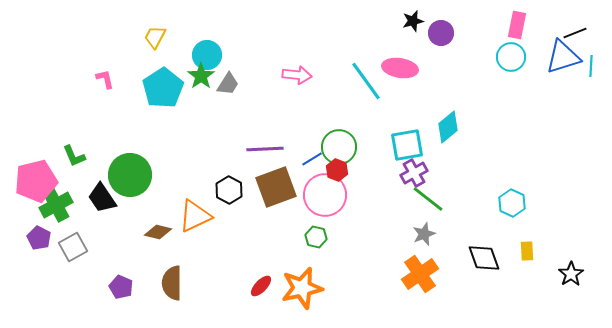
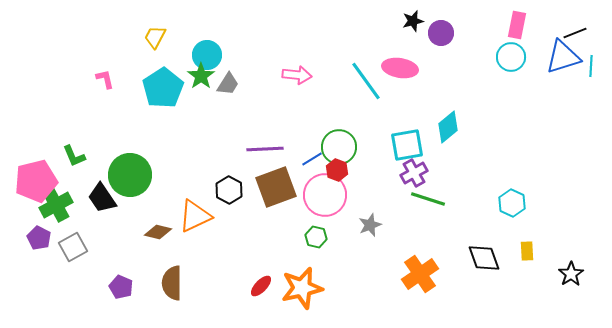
green line at (428, 199): rotated 20 degrees counterclockwise
gray star at (424, 234): moved 54 px left, 9 px up
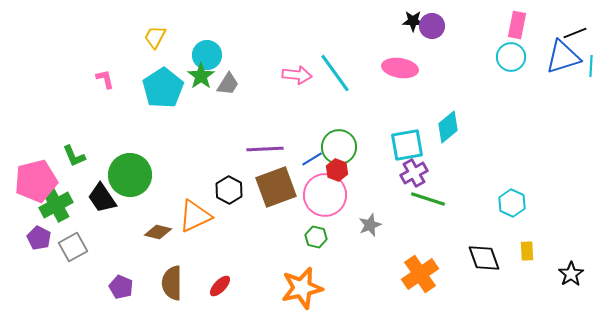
black star at (413, 21): rotated 15 degrees clockwise
purple circle at (441, 33): moved 9 px left, 7 px up
cyan line at (366, 81): moved 31 px left, 8 px up
red ellipse at (261, 286): moved 41 px left
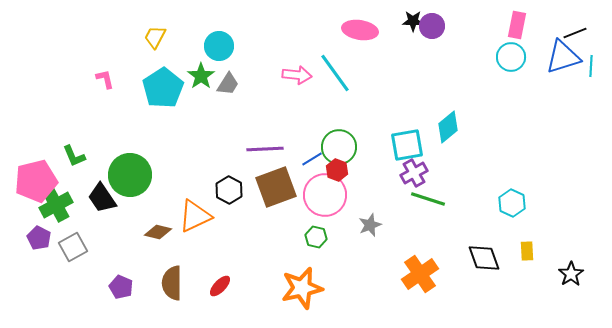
cyan circle at (207, 55): moved 12 px right, 9 px up
pink ellipse at (400, 68): moved 40 px left, 38 px up
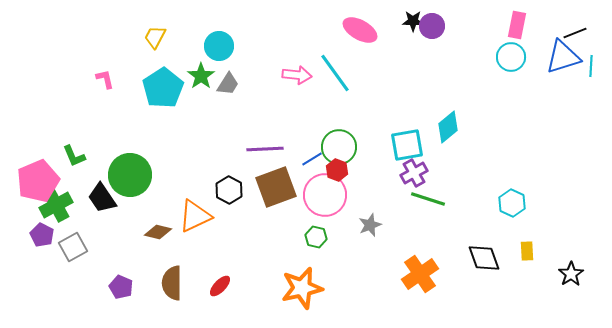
pink ellipse at (360, 30): rotated 20 degrees clockwise
pink pentagon at (36, 181): moved 2 px right; rotated 9 degrees counterclockwise
purple pentagon at (39, 238): moved 3 px right, 3 px up
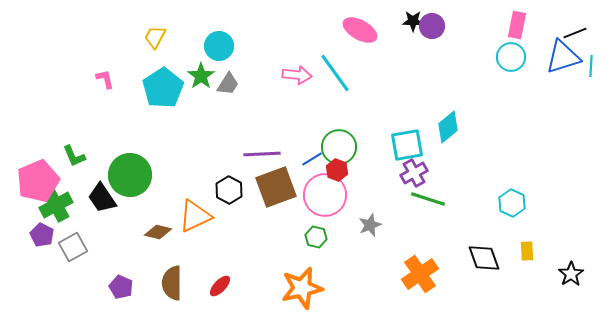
purple line at (265, 149): moved 3 px left, 5 px down
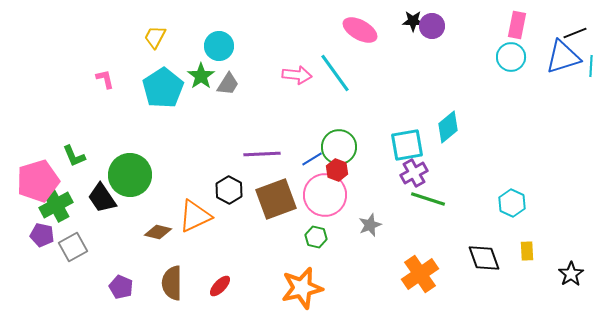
pink pentagon at (38, 181): rotated 6 degrees clockwise
brown square at (276, 187): moved 12 px down
purple pentagon at (42, 235): rotated 15 degrees counterclockwise
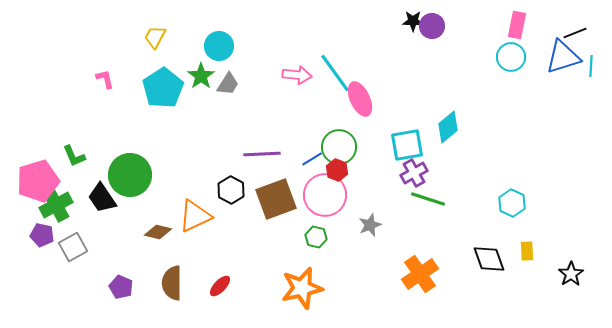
pink ellipse at (360, 30): moved 69 px down; rotated 36 degrees clockwise
black hexagon at (229, 190): moved 2 px right
black diamond at (484, 258): moved 5 px right, 1 px down
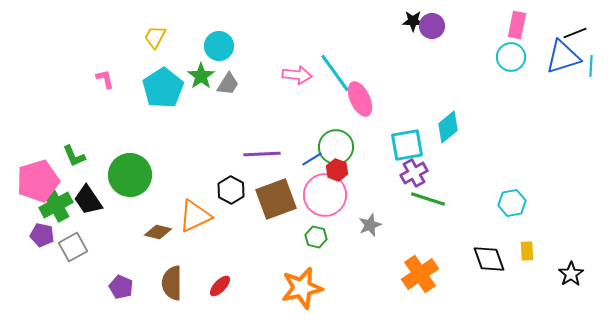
green circle at (339, 147): moved 3 px left
black trapezoid at (102, 198): moved 14 px left, 2 px down
cyan hexagon at (512, 203): rotated 24 degrees clockwise
